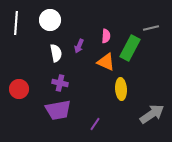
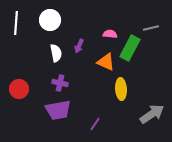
pink semicircle: moved 4 px right, 2 px up; rotated 88 degrees counterclockwise
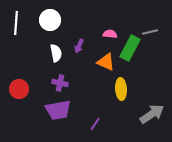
gray line: moved 1 px left, 4 px down
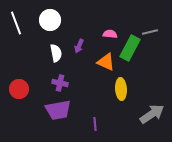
white line: rotated 25 degrees counterclockwise
purple line: rotated 40 degrees counterclockwise
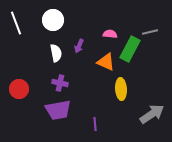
white circle: moved 3 px right
green rectangle: moved 1 px down
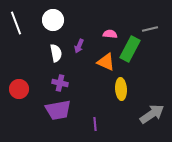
gray line: moved 3 px up
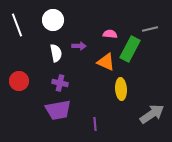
white line: moved 1 px right, 2 px down
purple arrow: rotated 112 degrees counterclockwise
red circle: moved 8 px up
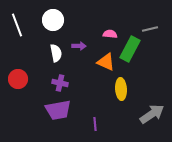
red circle: moved 1 px left, 2 px up
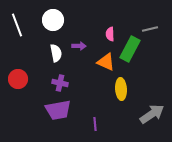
pink semicircle: rotated 96 degrees counterclockwise
